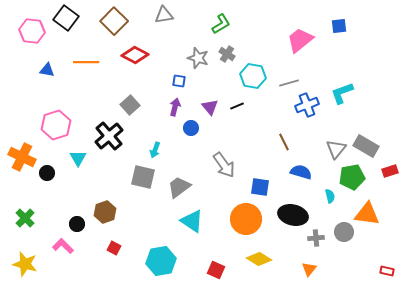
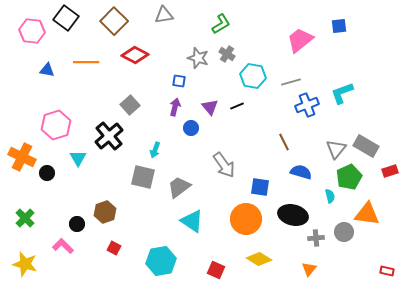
gray line at (289, 83): moved 2 px right, 1 px up
green pentagon at (352, 177): moved 3 px left; rotated 15 degrees counterclockwise
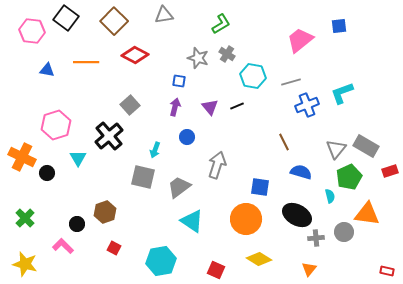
blue circle at (191, 128): moved 4 px left, 9 px down
gray arrow at (224, 165): moved 7 px left; rotated 128 degrees counterclockwise
black ellipse at (293, 215): moved 4 px right; rotated 16 degrees clockwise
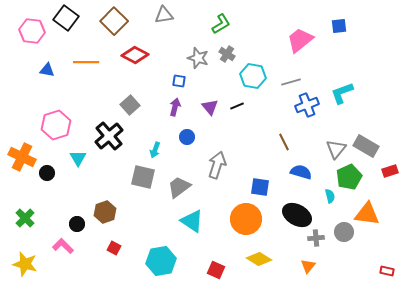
orange triangle at (309, 269): moved 1 px left, 3 px up
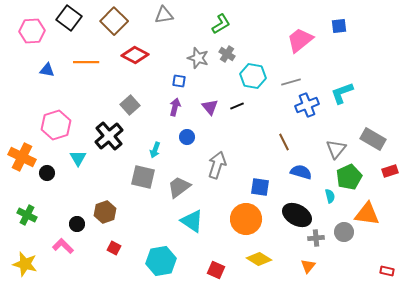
black square at (66, 18): moved 3 px right
pink hexagon at (32, 31): rotated 10 degrees counterclockwise
gray rectangle at (366, 146): moved 7 px right, 7 px up
green cross at (25, 218): moved 2 px right, 3 px up; rotated 18 degrees counterclockwise
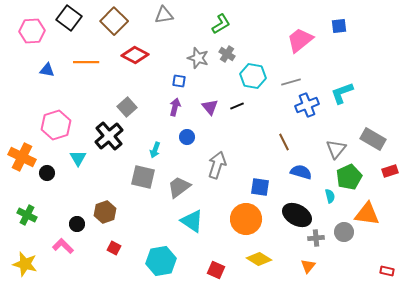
gray square at (130, 105): moved 3 px left, 2 px down
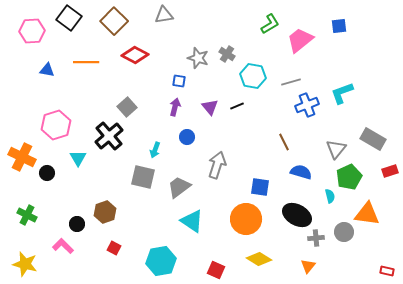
green L-shape at (221, 24): moved 49 px right
